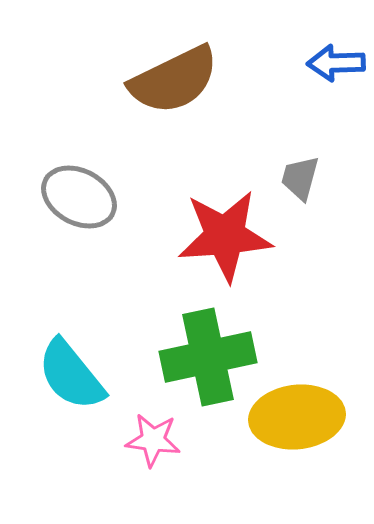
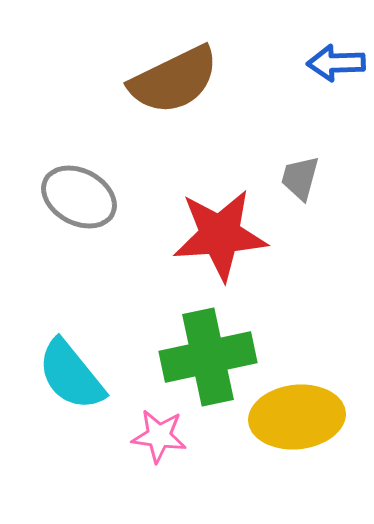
red star: moved 5 px left, 1 px up
pink star: moved 6 px right, 4 px up
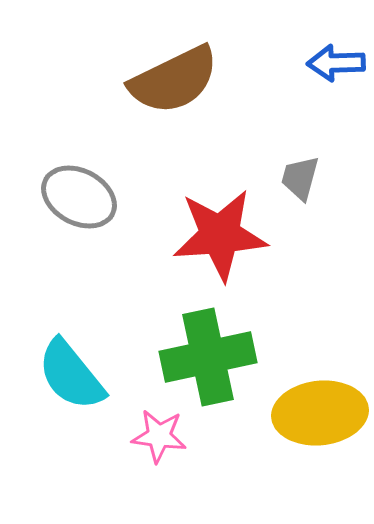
yellow ellipse: moved 23 px right, 4 px up
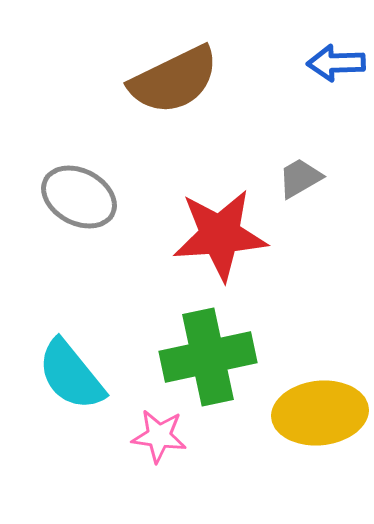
gray trapezoid: rotated 45 degrees clockwise
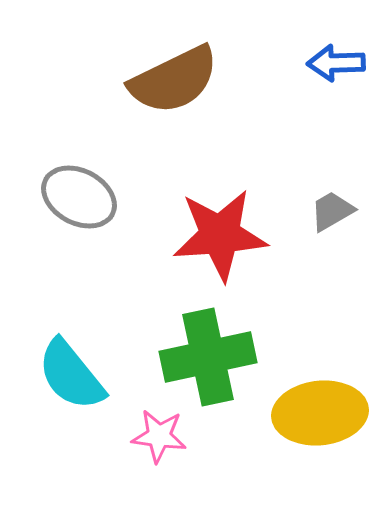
gray trapezoid: moved 32 px right, 33 px down
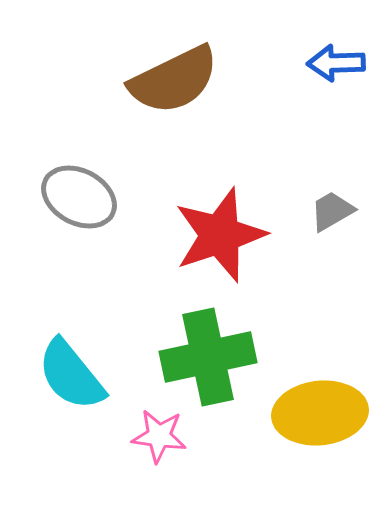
red star: rotated 14 degrees counterclockwise
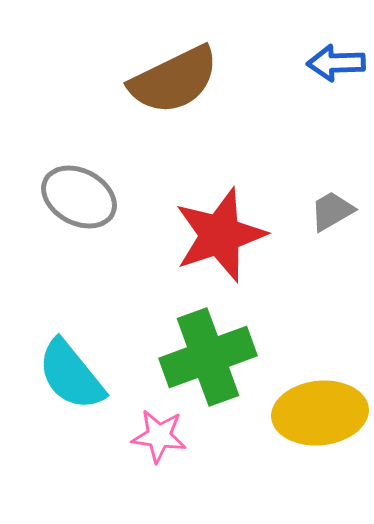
green cross: rotated 8 degrees counterclockwise
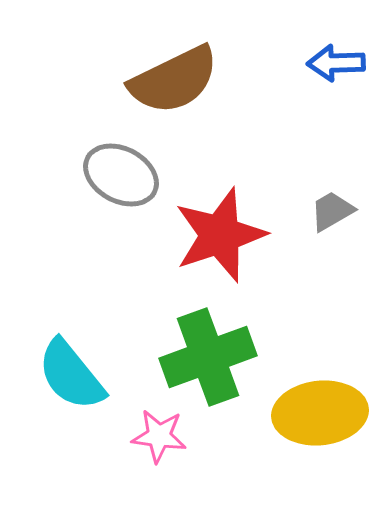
gray ellipse: moved 42 px right, 22 px up
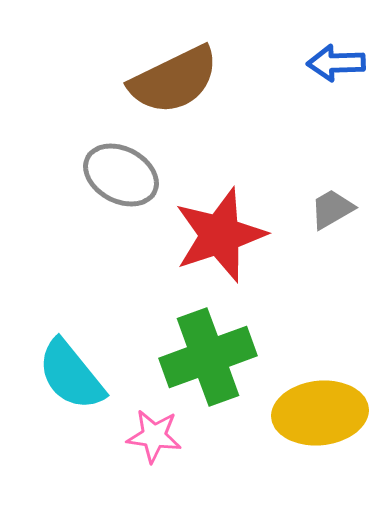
gray trapezoid: moved 2 px up
pink star: moved 5 px left
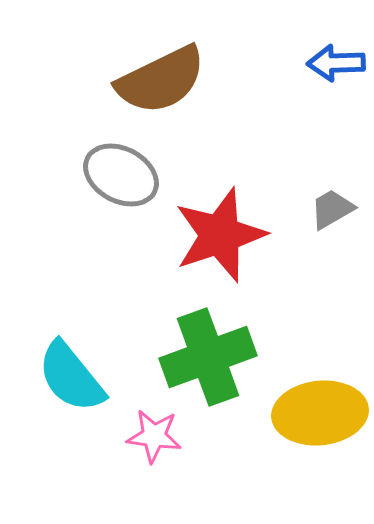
brown semicircle: moved 13 px left
cyan semicircle: moved 2 px down
